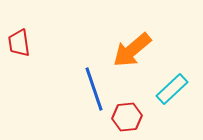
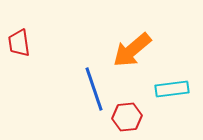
cyan rectangle: rotated 36 degrees clockwise
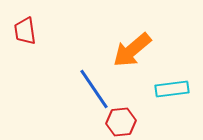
red trapezoid: moved 6 px right, 12 px up
blue line: rotated 15 degrees counterclockwise
red hexagon: moved 6 px left, 5 px down
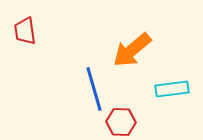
blue line: rotated 18 degrees clockwise
red hexagon: rotated 8 degrees clockwise
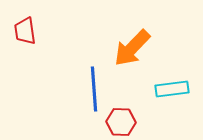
orange arrow: moved 2 px up; rotated 6 degrees counterclockwise
blue line: rotated 12 degrees clockwise
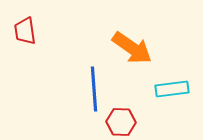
orange arrow: rotated 99 degrees counterclockwise
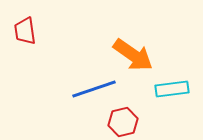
orange arrow: moved 1 px right, 7 px down
blue line: rotated 75 degrees clockwise
red hexagon: moved 2 px right; rotated 16 degrees counterclockwise
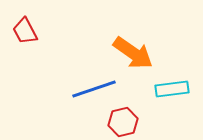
red trapezoid: rotated 20 degrees counterclockwise
orange arrow: moved 2 px up
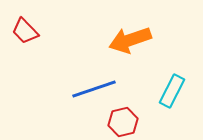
red trapezoid: rotated 16 degrees counterclockwise
orange arrow: moved 3 px left, 13 px up; rotated 126 degrees clockwise
cyan rectangle: moved 2 px down; rotated 56 degrees counterclockwise
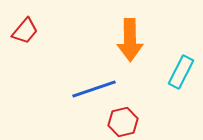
red trapezoid: rotated 96 degrees counterclockwise
orange arrow: rotated 72 degrees counterclockwise
cyan rectangle: moved 9 px right, 19 px up
